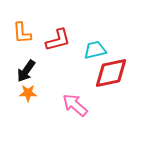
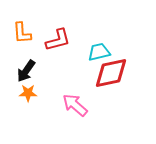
cyan trapezoid: moved 4 px right, 2 px down
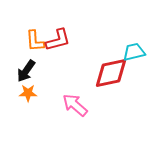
orange L-shape: moved 13 px right, 8 px down
cyan trapezoid: moved 35 px right
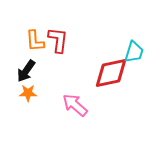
red L-shape: rotated 68 degrees counterclockwise
cyan trapezoid: rotated 120 degrees clockwise
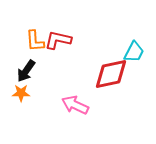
red L-shape: rotated 84 degrees counterclockwise
cyan trapezoid: rotated 10 degrees clockwise
red diamond: moved 1 px down
orange star: moved 7 px left
pink arrow: rotated 16 degrees counterclockwise
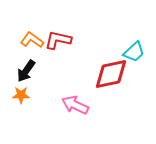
orange L-shape: moved 3 px left, 1 px up; rotated 130 degrees clockwise
cyan trapezoid: rotated 20 degrees clockwise
orange star: moved 2 px down
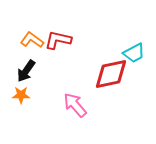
cyan trapezoid: moved 1 px down; rotated 15 degrees clockwise
pink arrow: rotated 24 degrees clockwise
